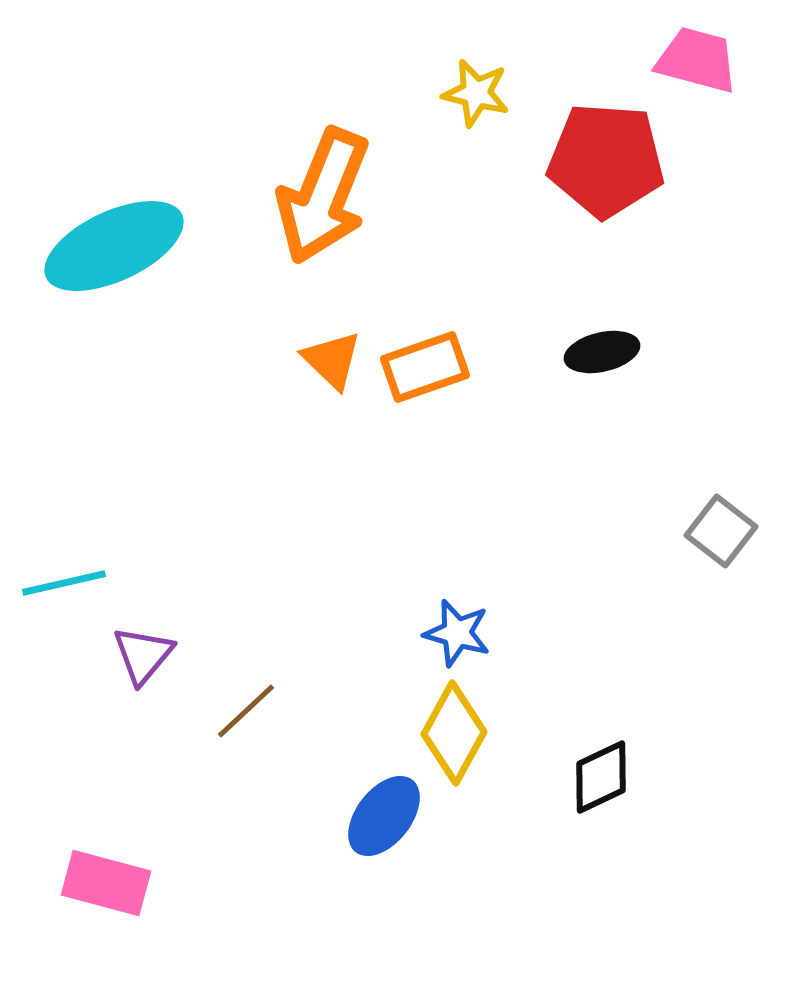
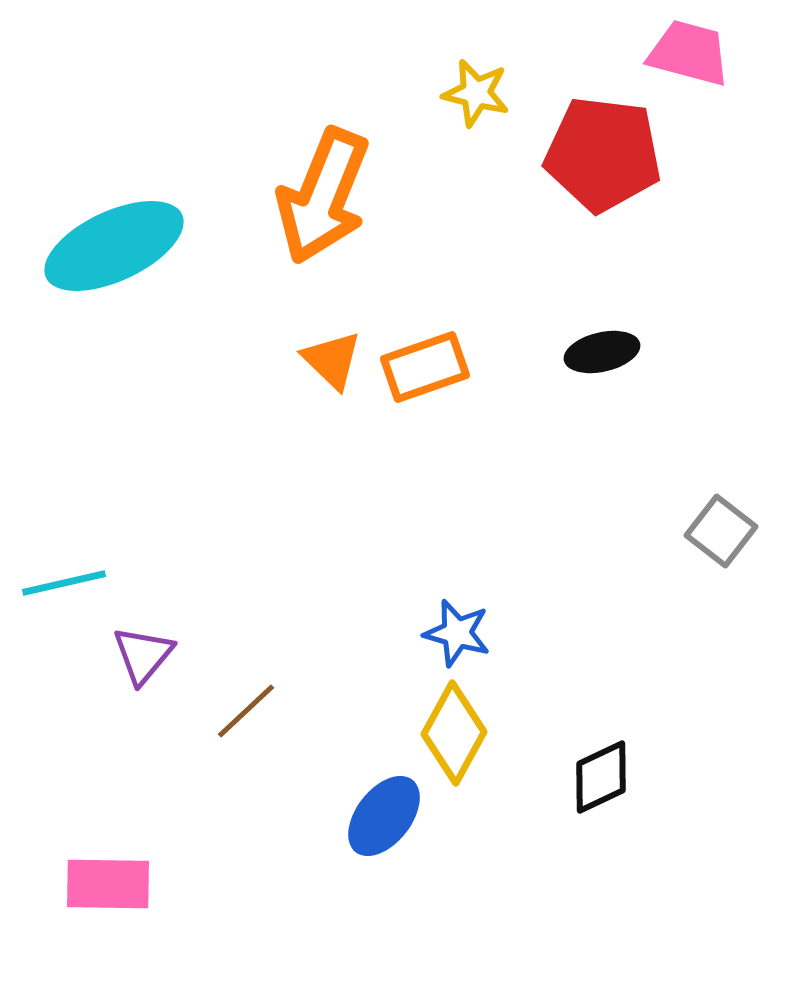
pink trapezoid: moved 8 px left, 7 px up
red pentagon: moved 3 px left, 6 px up; rotated 3 degrees clockwise
pink rectangle: moved 2 px right, 1 px down; rotated 14 degrees counterclockwise
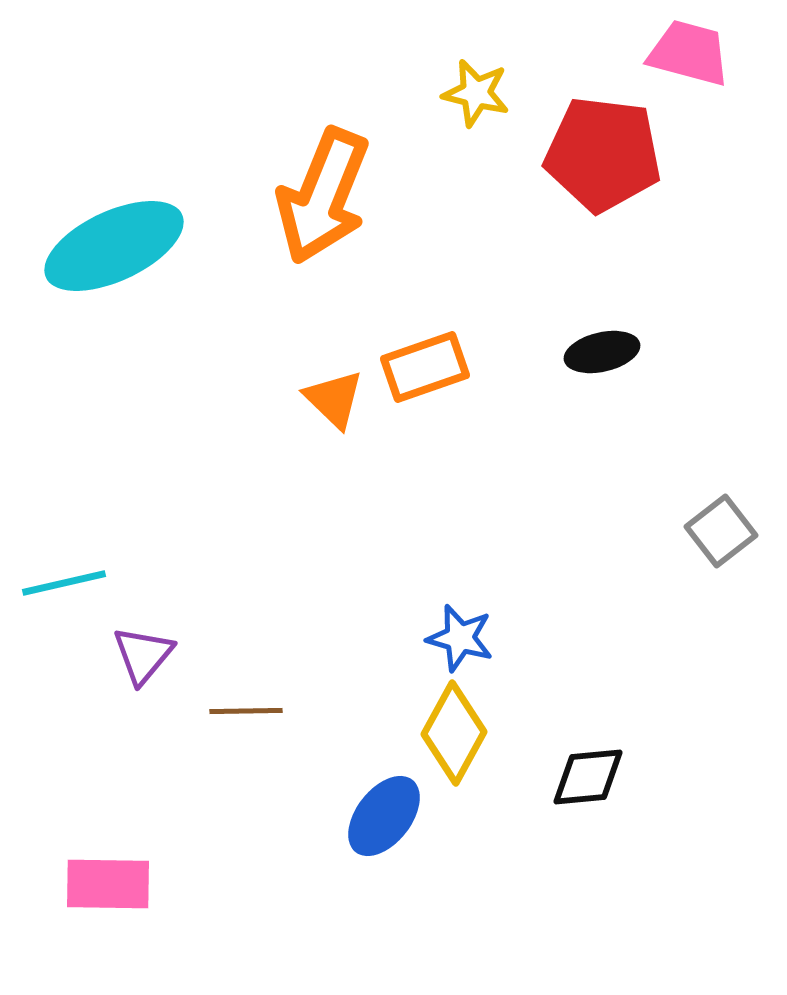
orange triangle: moved 2 px right, 39 px down
gray square: rotated 14 degrees clockwise
blue star: moved 3 px right, 5 px down
brown line: rotated 42 degrees clockwise
black diamond: moved 13 px left; rotated 20 degrees clockwise
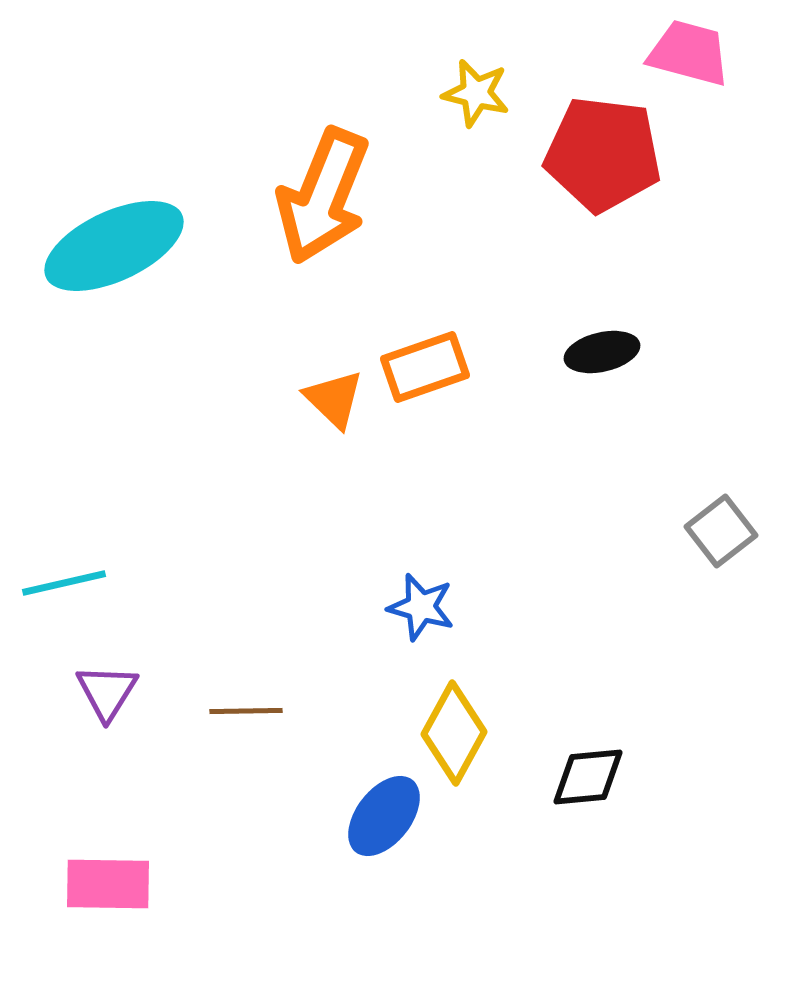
blue star: moved 39 px left, 31 px up
purple triangle: moved 36 px left, 37 px down; rotated 8 degrees counterclockwise
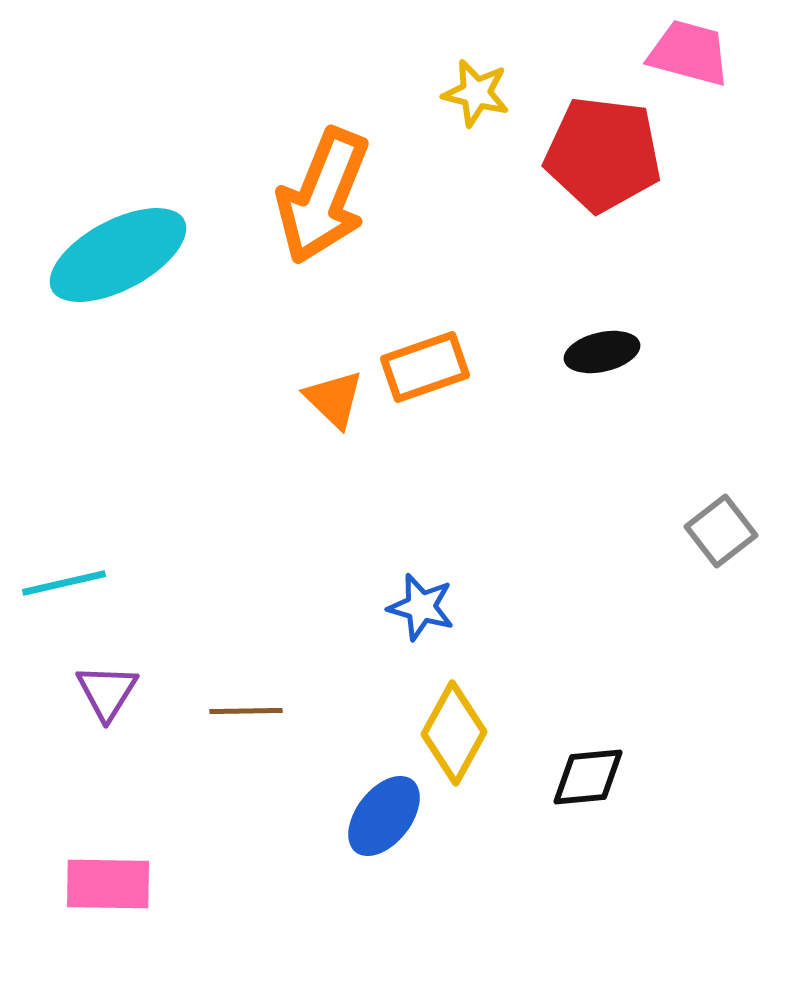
cyan ellipse: moved 4 px right, 9 px down; rotated 3 degrees counterclockwise
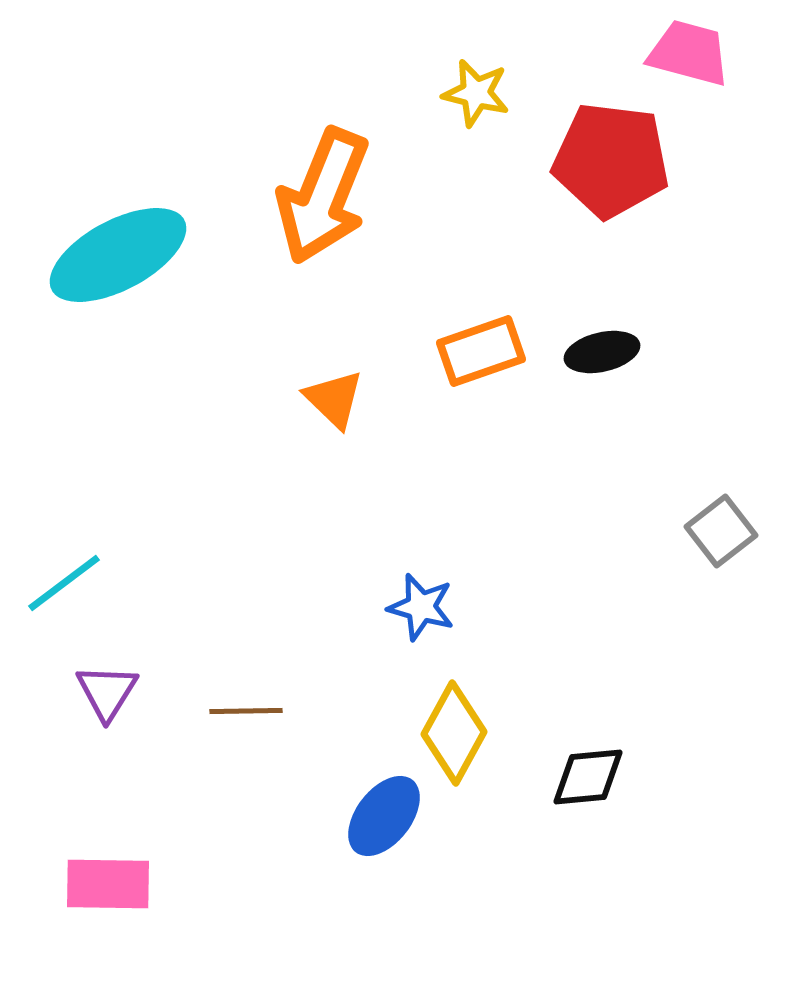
red pentagon: moved 8 px right, 6 px down
orange rectangle: moved 56 px right, 16 px up
cyan line: rotated 24 degrees counterclockwise
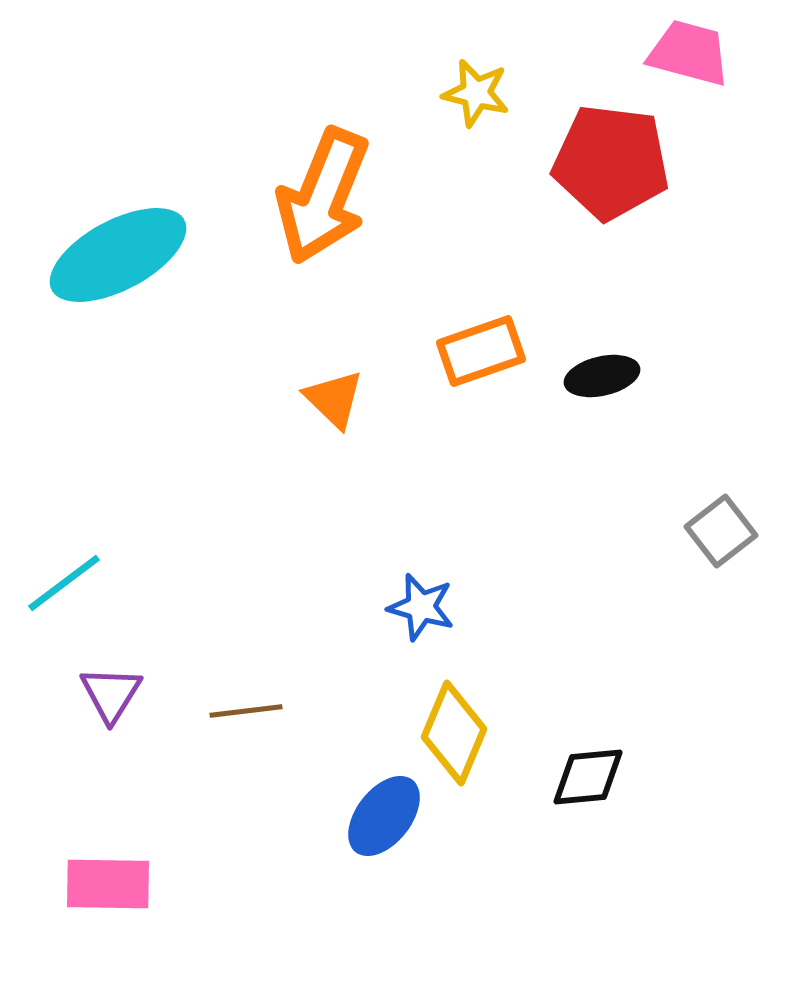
red pentagon: moved 2 px down
black ellipse: moved 24 px down
purple triangle: moved 4 px right, 2 px down
brown line: rotated 6 degrees counterclockwise
yellow diamond: rotated 6 degrees counterclockwise
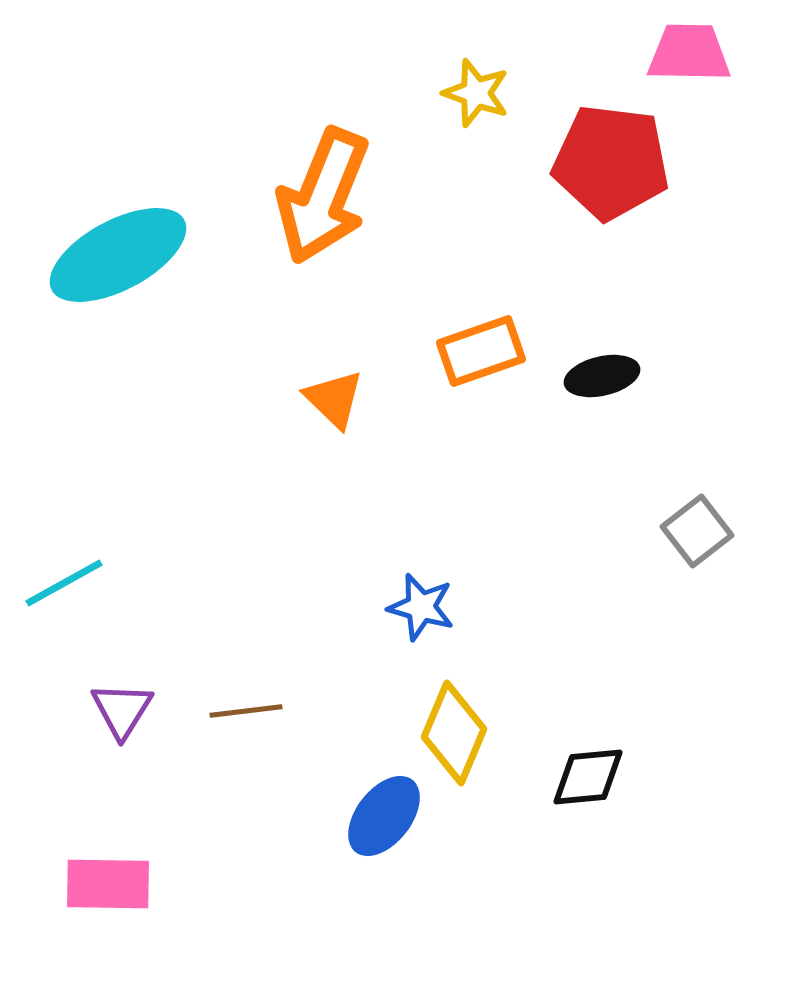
pink trapezoid: rotated 14 degrees counterclockwise
yellow star: rotated 6 degrees clockwise
gray square: moved 24 px left
cyan line: rotated 8 degrees clockwise
purple triangle: moved 11 px right, 16 px down
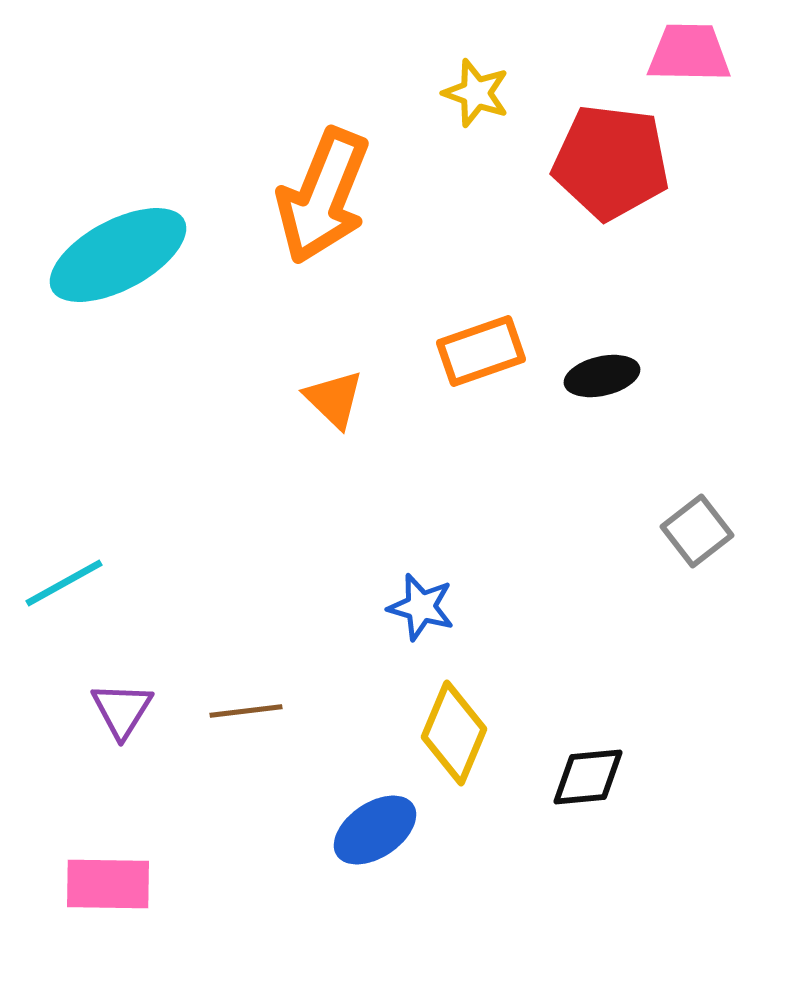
blue ellipse: moved 9 px left, 14 px down; rotated 18 degrees clockwise
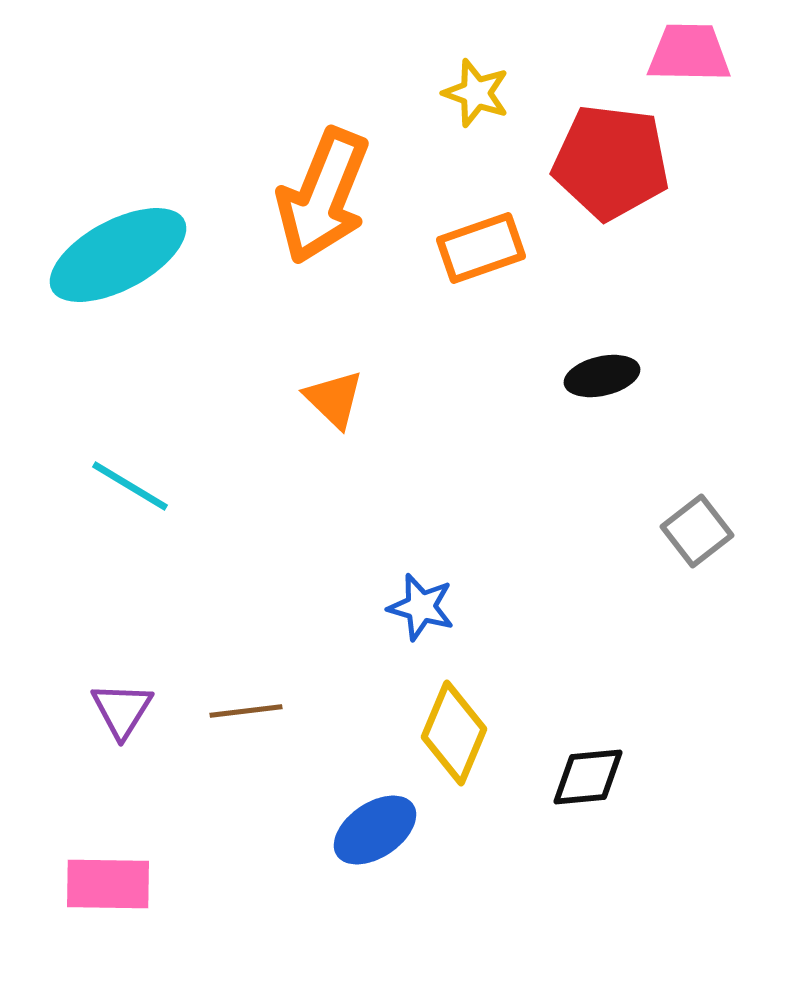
orange rectangle: moved 103 px up
cyan line: moved 66 px right, 97 px up; rotated 60 degrees clockwise
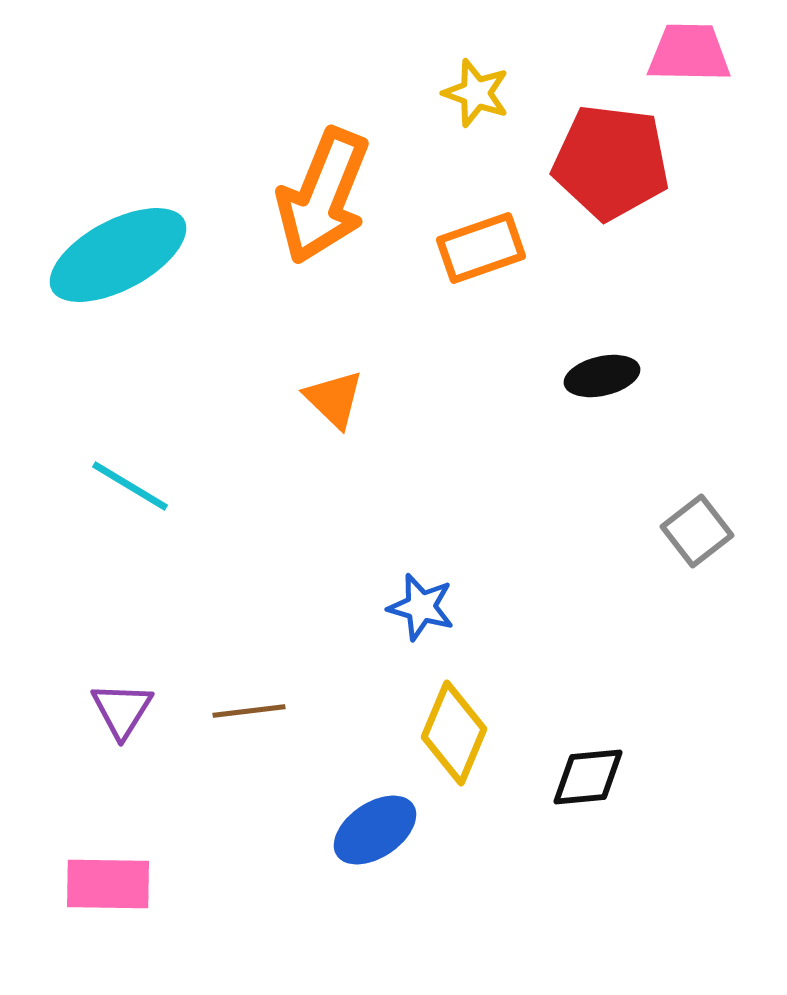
brown line: moved 3 px right
